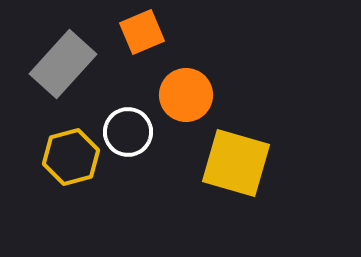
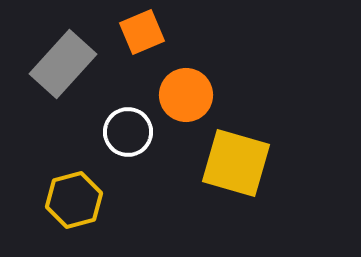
yellow hexagon: moved 3 px right, 43 px down
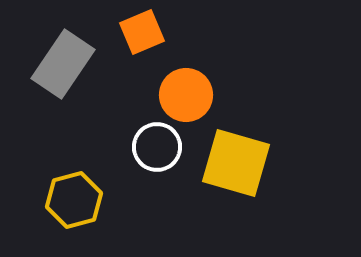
gray rectangle: rotated 8 degrees counterclockwise
white circle: moved 29 px right, 15 px down
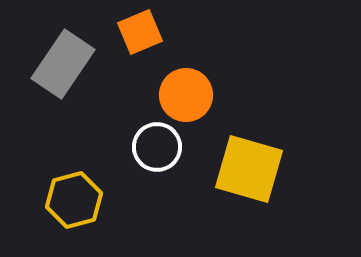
orange square: moved 2 px left
yellow square: moved 13 px right, 6 px down
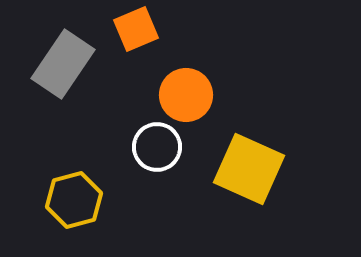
orange square: moved 4 px left, 3 px up
yellow square: rotated 8 degrees clockwise
